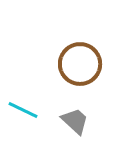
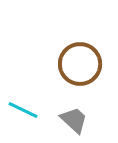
gray trapezoid: moved 1 px left, 1 px up
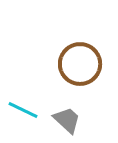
gray trapezoid: moved 7 px left
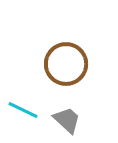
brown circle: moved 14 px left
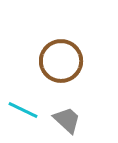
brown circle: moved 5 px left, 3 px up
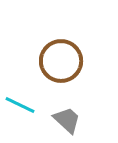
cyan line: moved 3 px left, 5 px up
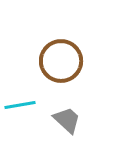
cyan line: rotated 36 degrees counterclockwise
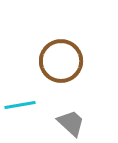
gray trapezoid: moved 4 px right, 3 px down
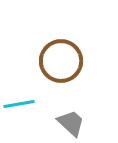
cyan line: moved 1 px left, 1 px up
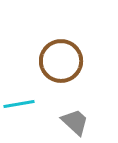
gray trapezoid: moved 4 px right, 1 px up
